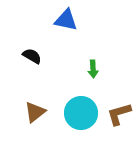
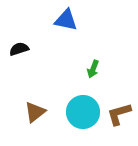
black semicircle: moved 13 px left, 7 px up; rotated 48 degrees counterclockwise
green arrow: rotated 24 degrees clockwise
cyan circle: moved 2 px right, 1 px up
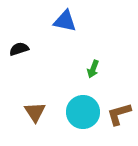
blue triangle: moved 1 px left, 1 px down
brown triangle: rotated 25 degrees counterclockwise
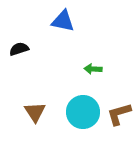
blue triangle: moved 2 px left
green arrow: rotated 72 degrees clockwise
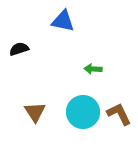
brown L-shape: rotated 80 degrees clockwise
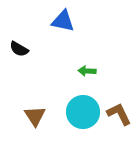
black semicircle: rotated 132 degrees counterclockwise
green arrow: moved 6 px left, 2 px down
brown triangle: moved 4 px down
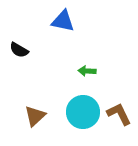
black semicircle: moved 1 px down
brown triangle: rotated 20 degrees clockwise
